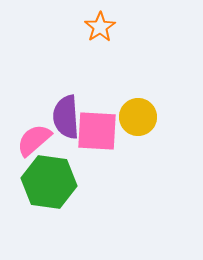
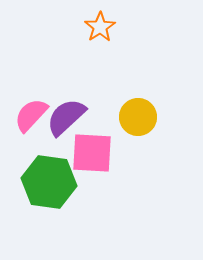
purple semicircle: rotated 51 degrees clockwise
pink square: moved 5 px left, 22 px down
pink semicircle: moved 3 px left, 25 px up; rotated 6 degrees counterclockwise
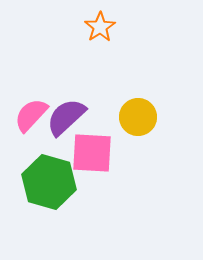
green hexagon: rotated 8 degrees clockwise
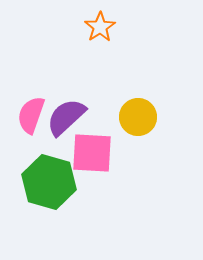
pink semicircle: rotated 24 degrees counterclockwise
